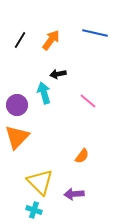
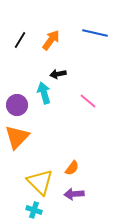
orange semicircle: moved 10 px left, 12 px down
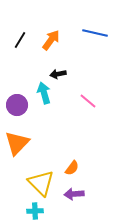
orange triangle: moved 6 px down
yellow triangle: moved 1 px right, 1 px down
cyan cross: moved 1 px right, 1 px down; rotated 21 degrees counterclockwise
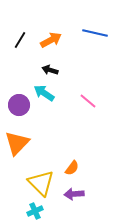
orange arrow: rotated 25 degrees clockwise
black arrow: moved 8 px left, 4 px up; rotated 28 degrees clockwise
cyan arrow: rotated 40 degrees counterclockwise
purple circle: moved 2 px right
cyan cross: rotated 21 degrees counterclockwise
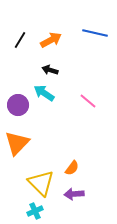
purple circle: moved 1 px left
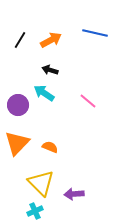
orange semicircle: moved 22 px left, 21 px up; rotated 105 degrees counterclockwise
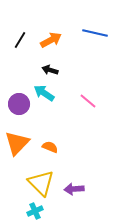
purple circle: moved 1 px right, 1 px up
purple arrow: moved 5 px up
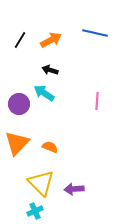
pink line: moved 9 px right; rotated 54 degrees clockwise
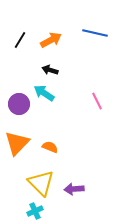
pink line: rotated 30 degrees counterclockwise
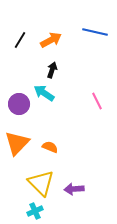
blue line: moved 1 px up
black arrow: moved 2 px right; rotated 91 degrees clockwise
